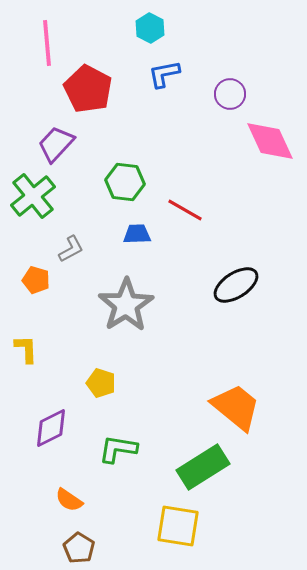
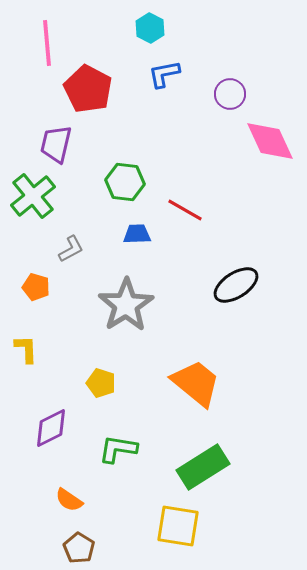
purple trapezoid: rotated 30 degrees counterclockwise
orange pentagon: moved 7 px down
orange trapezoid: moved 40 px left, 24 px up
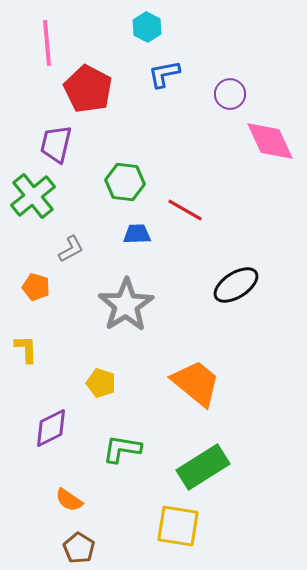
cyan hexagon: moved 3 px left, 1 px up
green L-shape: moved 4 px right
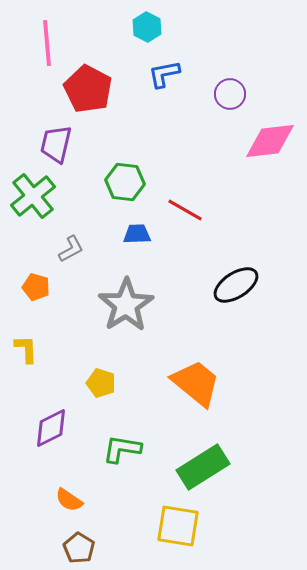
pink diamond: rotated 72 degrees counterclockwise
